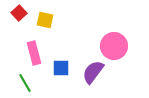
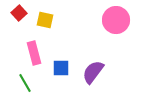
pink circle: moved 2 px right, 26 px up
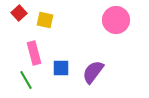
green line: moved 1 px right, 3 px up
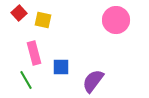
yellow square: moved 2 px left
blue square: moved 1 px up
purple semicircle: moved 9 px down
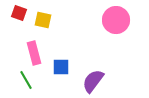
red square: rotated 28 degrees counterclockwise
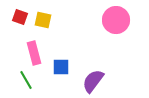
red square: moved 1 px right, 4 px down
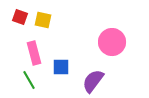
pink circle: moved 4 px left, 22 px down
green line: moved 3 px right
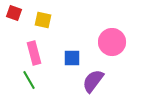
red square: moved 6 px left, 4 px up
blue square: moved 11 px right, 9 px up
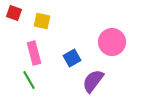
yellow square: moved 1 px left, 1 px down
blue square: rotated 30 degrees counterclockwise
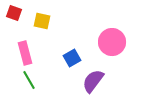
pink rectangle: moved 9 px left
